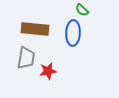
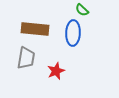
red star: moved 8 px right; rotated 12 degrees counterclockwise
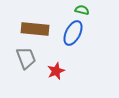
green semicircle: rotated 152 degrees clockwise
blue ellipse: rotated 25 degrees clockwise
gray trapezoid: rotated 30 degrees counterclockwise
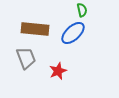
green semicircle: rotated 64 degrees clockwise
blue ellipse: rotated 20 degrees clockwise
red star: moved 2 px right
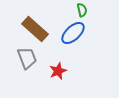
brown rectangle: rotated 36 degrees clockwise
gray trapezoid: moved 1 px right
